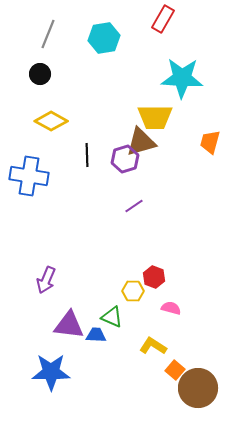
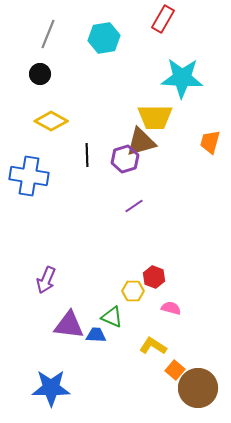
blue star: moved 16 px down
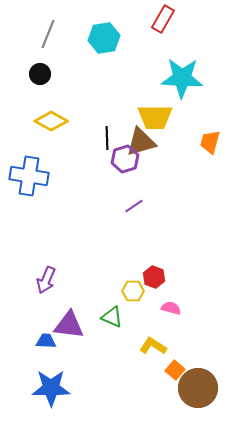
black line: moved 20 px right, 17 px up
blue trapezoid: moved 50 px left, 6 px down
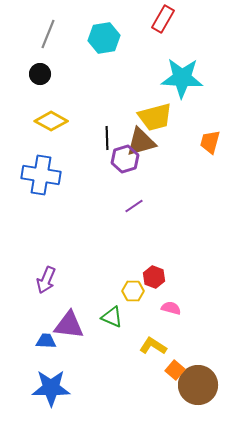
yellow trapezoid: rotated 15 degrees counterclockwise
blue cross: moved 12 px right, 1 px up
brown circle: moved 3 px up
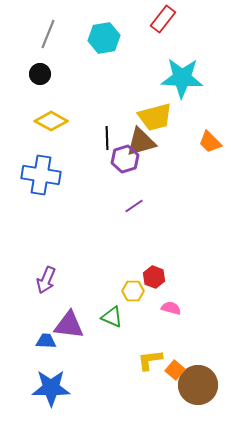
red rectangle: rotated 8 degrees clockwise
orange trapezoid: rotated 60 degrees counterclockwise
yellow L-shape: moved 3 px left, 14 px down; rotated 40 degrees counterclockwise
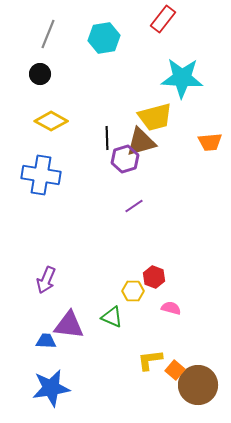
orange trapezoid: rotated 50 degrees counterclockwise
blue star: rotated 9 degrees counterclockwise
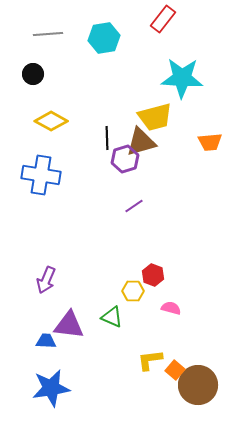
gray line: rotated 64 degrees clockwise
black circle: moved 7 px left
red hexagon: moved 1 px left, 2 px up
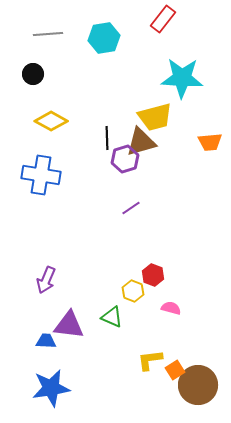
purple line: moved 3 px left, 2 px down
yellow hexagon: rotated 20 degrees clockwise
orange square: rotated 18 degrees clockwise
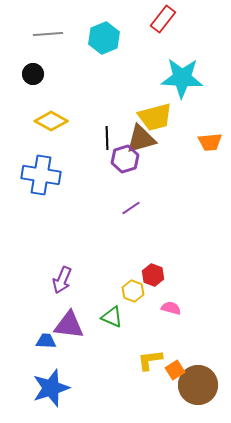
cyan hexagon: rotated 12 degrees counterclockwise
brown triangle: moved 3 px up
purple arrow: moved 16 px right
blue star: rotated 9 degrees counterclockwise
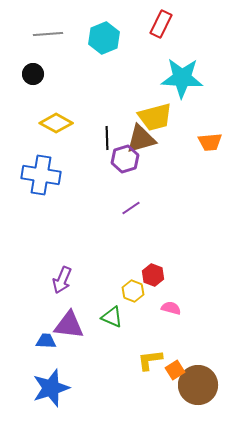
red rectangle: moved 2 px left, 5 px down; rotated 12 degrees counterclockwise
yellow diamond: moved 5 px right, 2 px down
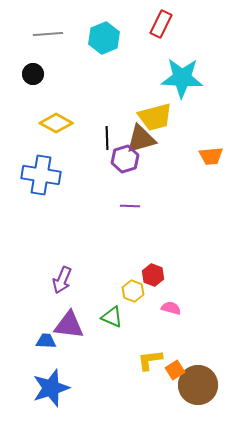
orange trapezoid: moved 1 px right, 14 px down
purple line: moved 1 px left, 2 px up; rotated 36 degrees clockwise
